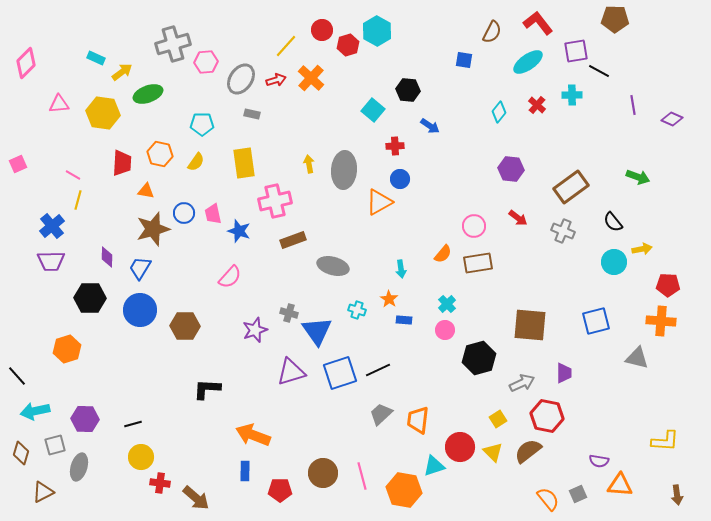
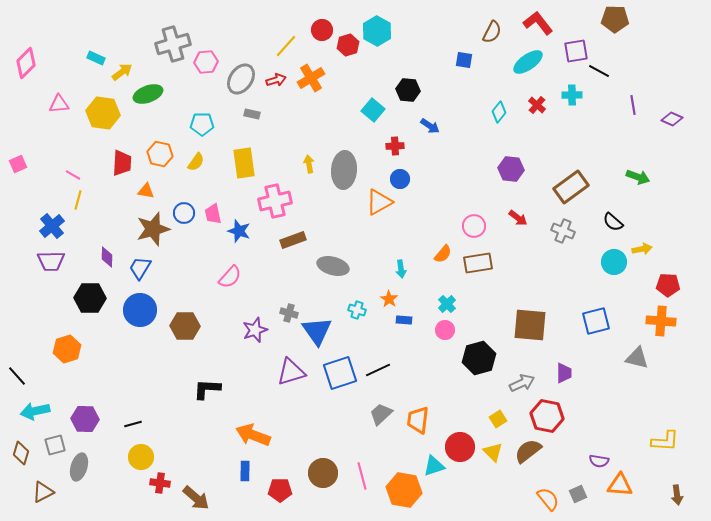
orange cross at (311, 78): rotated 16 degrees clockwise
black semicircle at (613, 222): rotated 10 degrees counterclockwise
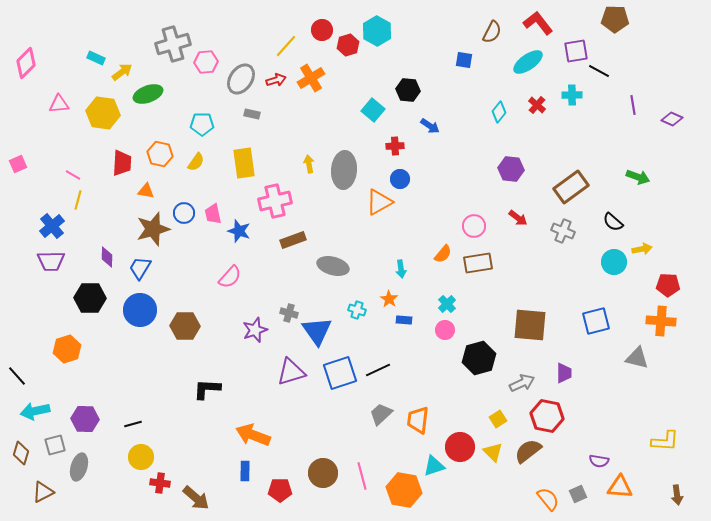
orange triangle at (620, 485): moved 2 px down
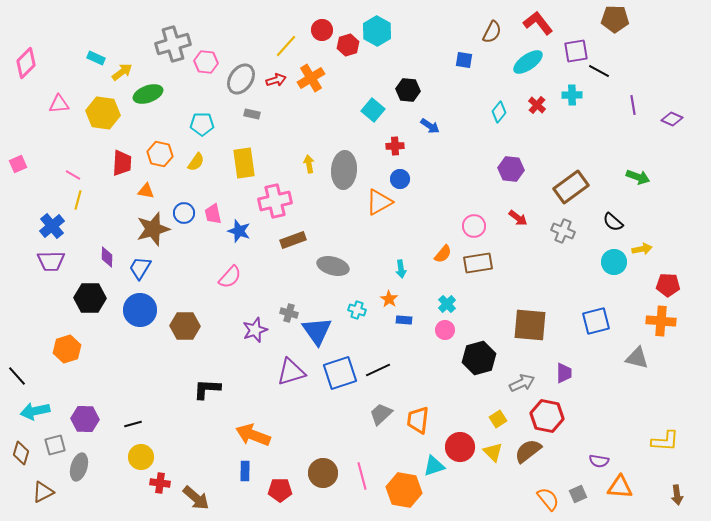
pink hexagon at (206, 62): rotated 10 degrees clockwise
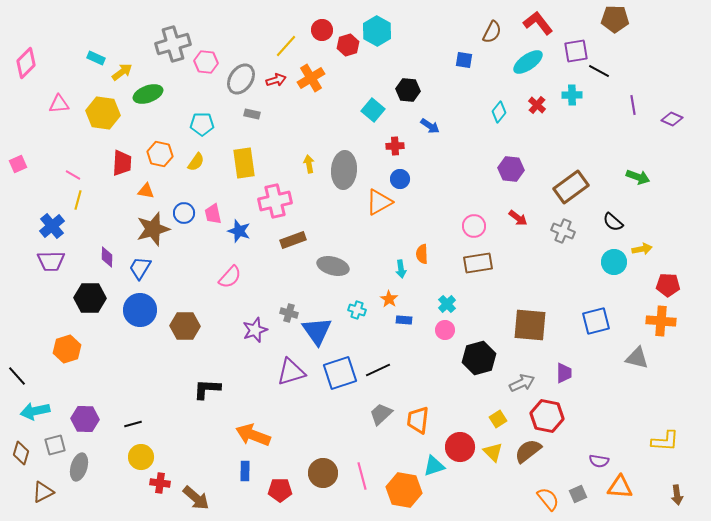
orange semicircle at (443, 254): moved 21 px left; rotated 138 degrees clockwise
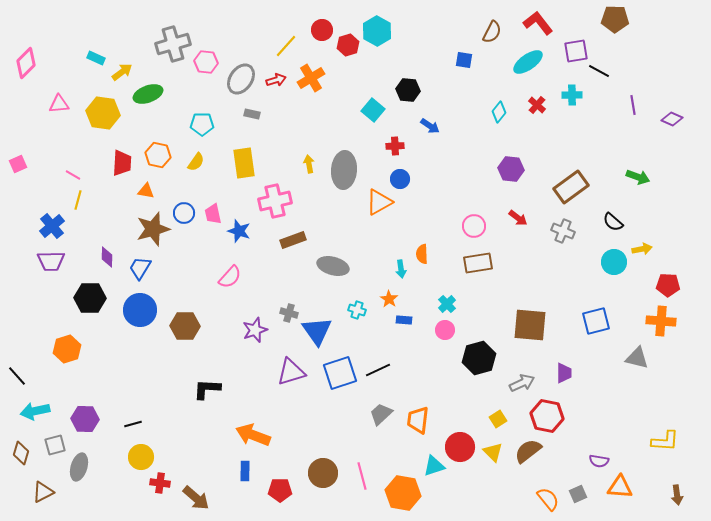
orange hexagon at (160, 154): moved 2 px left, 1 px down
orange hexagon at (404, 490): moved 1 px left, 3 px down
